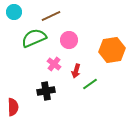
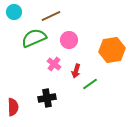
black cross: moved 1 px right, 7 px down
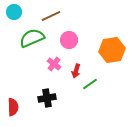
green semicircle: moved 2 px left
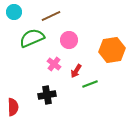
red arrow: rotated 16 degrees clockwise
green line: rotated 14 degrees clockwise
black cross: moved 3 px up
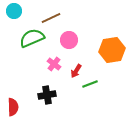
cyan circle: moved 1 px up
brown line: moved 2 px down
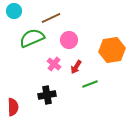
red arrow: moved 4 px up
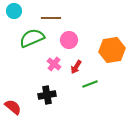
brown line: rotated 24 degrees clockwise
red semicircle: rotated 48 degrees counterclockwise
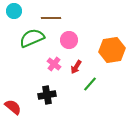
green line: rotated 28 degrees counterclockwise
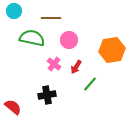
green semicircle: rotated 35 degrees clockwise
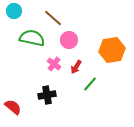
brown line: moved 2 px right; rotated 42 degrees clockwise
